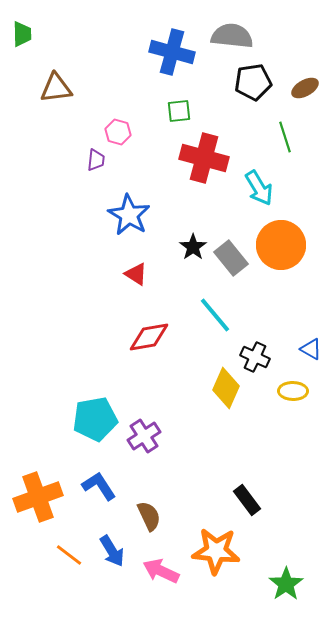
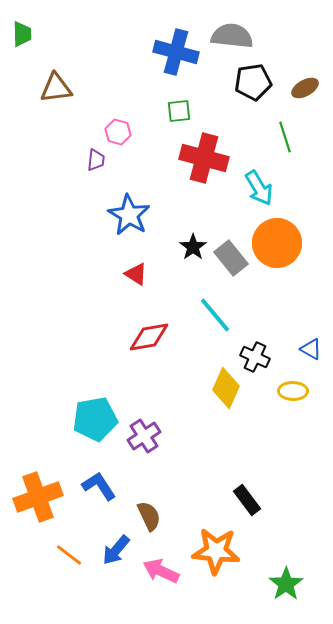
blue cross: moved 4 px right
orange circle: moved 4 px left, 2 px up
blue arrow: moved 4 px right, 1 px up; rotated 72 degrees clockwise
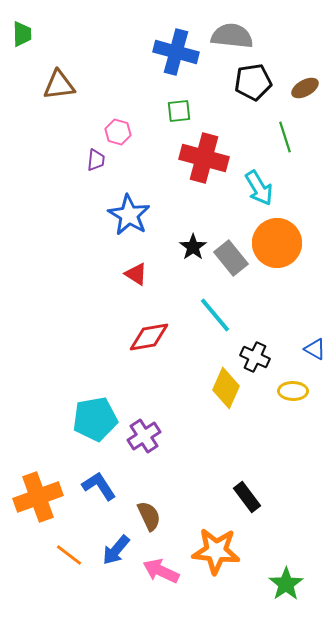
brown triangle: moved 3 px right, 3 px up
blue triangle: moved 4 px right
black rectangle: moved 3 px up
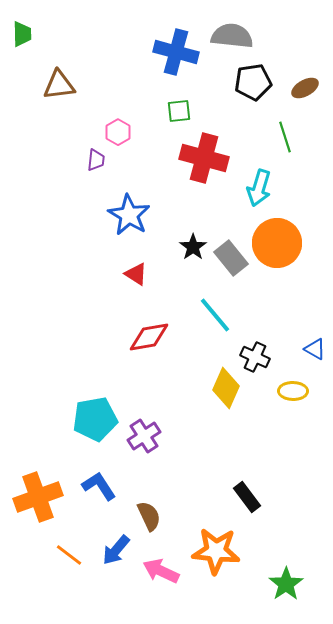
pink hexagon: rotated 15 degrees clockwise
cyan arrow: rotated 48 degrees clockwise
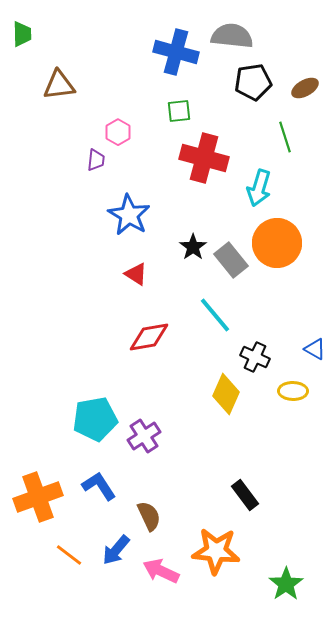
gray rectangle: moved 2 px down
yellow diamond: moved 6 px down
black rectangle: moved 2 px left, 2 px up
